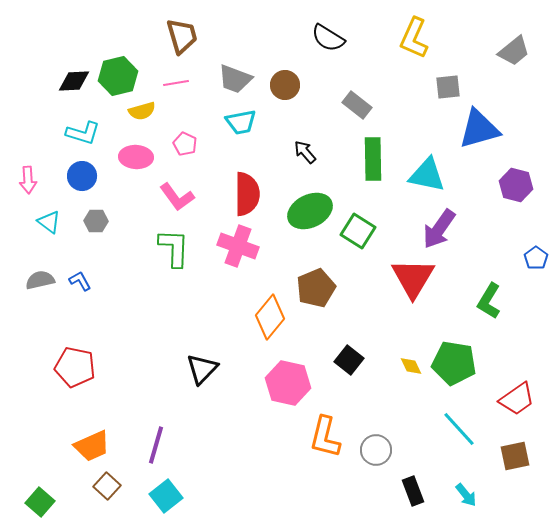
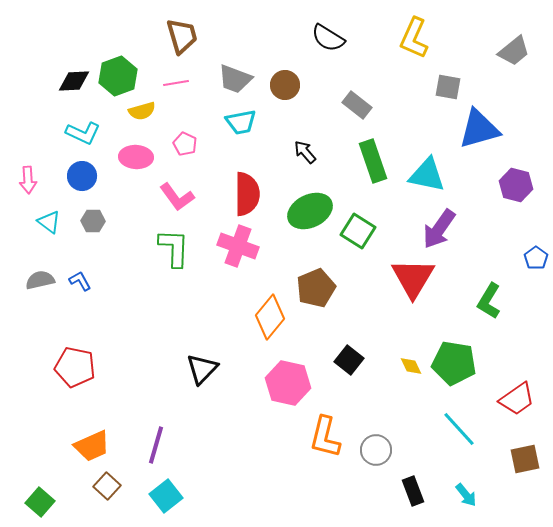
green hexagon at (118, 76): rotated 6 degrees counterclockwise
gray square at (448, 87): rotated 16 degrees clockwise
cyan L-shape at (83, 133): rotated 8 degrees clockwise
green rectangle at (373, 159): moved 2 px down; rotated 18 degrees counterclockwise
gray hexagon at (96, 221): moved 3 px left
brown square at (515, 456): moved 10 px right, 3 px down
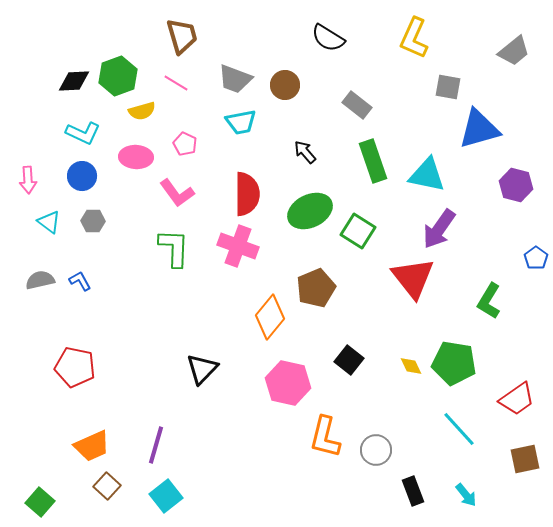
pink line at (176, 83): rotated 40 degrees clockwise
pink L-shape at (177, 197): moved 4 px up
red triangle at (413, 278): rotated 9 degrees counterclockwise
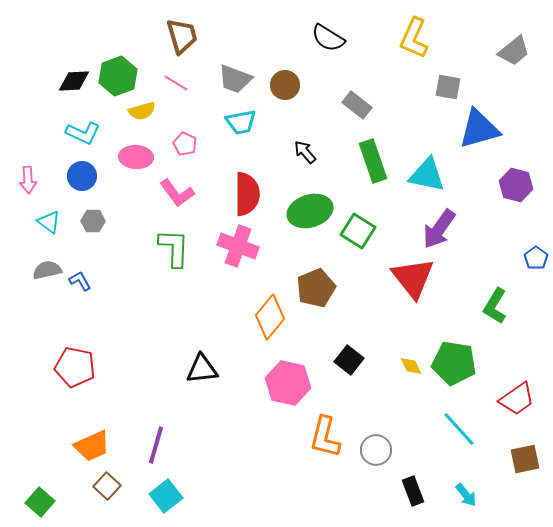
green ellipse at (310, 211): rotated 9 degrees clockwise
gray semicircle at (40, 280): moved 7 px right, 10 px up
green L-shape at (489, 301): moved 6 px right, 5 px down
black triangle at (202, 369): rotated 40 degrees clockwise
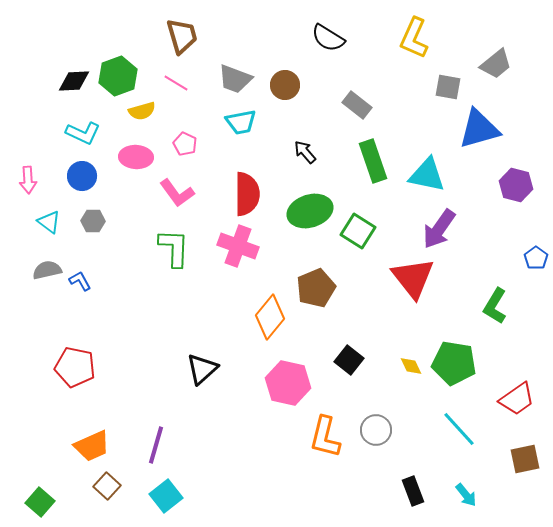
gray trapezoid at (514, 51): moved 18 px left, 13 px down
black triangle at (202, 369): rotated 36 degrees counterclockwise
gray circle at (376, 450): moved 20 px up
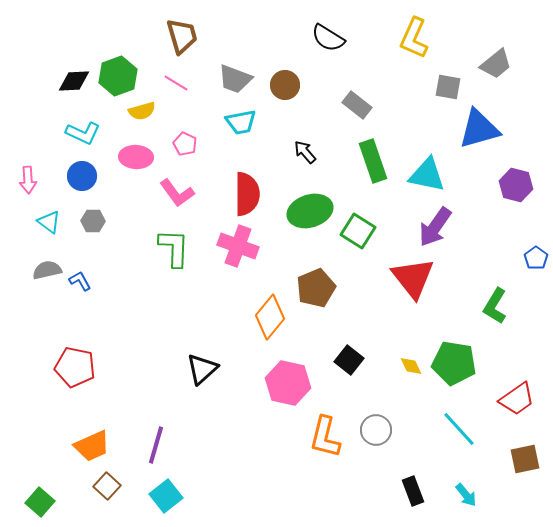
purple arrow at (439, 229): moved 4 px left, 2 px up
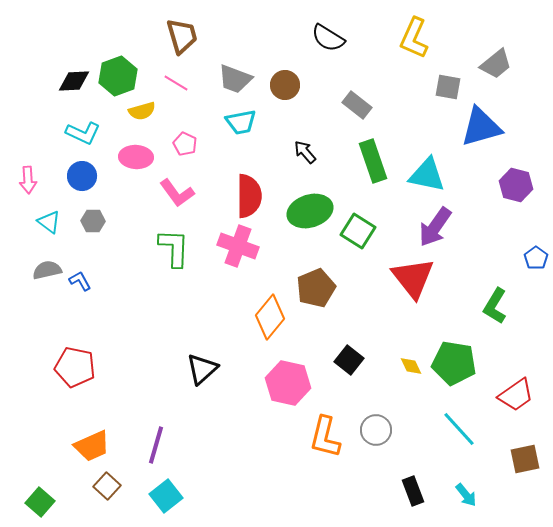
blue triangle at (479, 129): moved 2 px right, 2 px up
red semicircle at (247, 194): moved 2 px right, 2 px down
red trapezoid at (517, 399): moved 1 px left, 4 px up
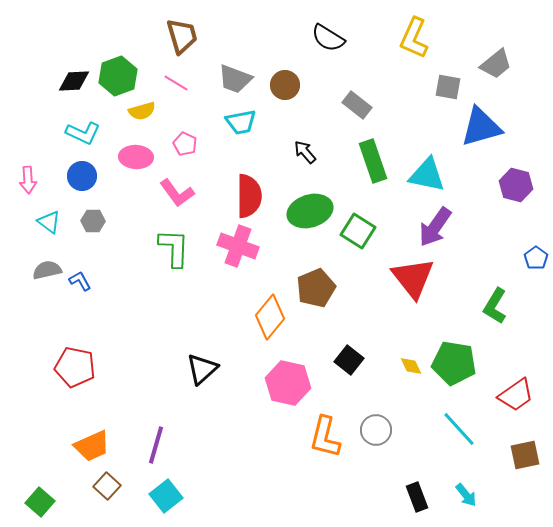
brown square at (525, 459): moved 4 px up
black rectangle at (413, 491): moved 4 px right, 6 px down
